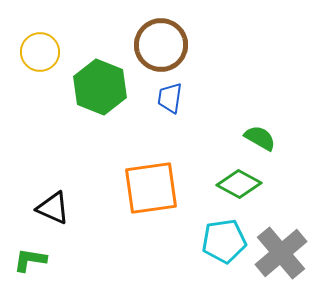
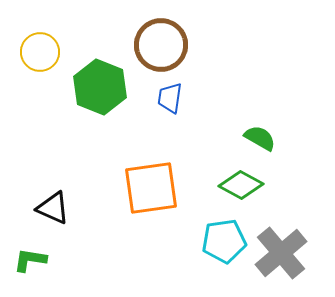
green diamond: moved 2 px right, 1 px down
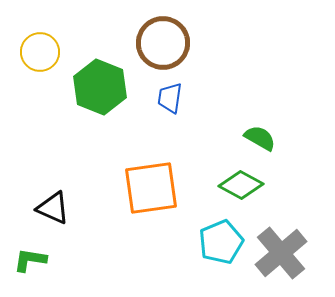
brown circle: moved 2 px right, 2 px up
cyan pentagon: moved 3 px left, 1 px down; rotated 15 degrees counterclockwise
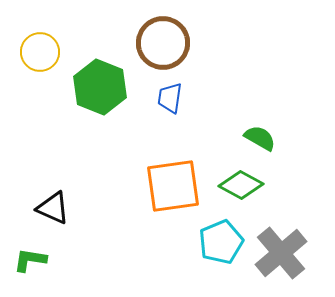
orange square: moved 22 px right, 2 px up
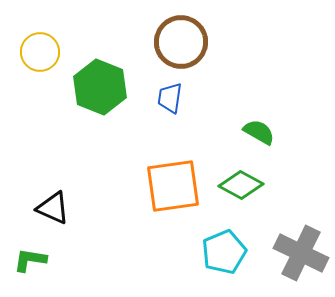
brown circle: moved 18 px right, 1 px up
green semicircle: moved 1 px left, 6 px up
cyan pentagon: moved 3 px right, 10 px down
gray cross: moved 20 px right; rotated 24 degrees counterclockwise
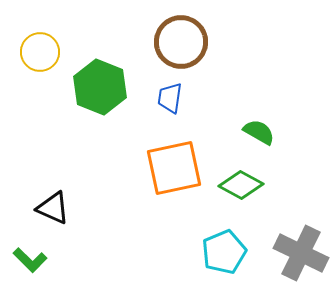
orange square: moved 1 px right, 18 px up; rotated 4 degrees counterclockwise
green L-shape: rotated 144 degrees counterclockwise
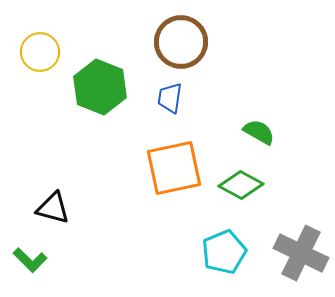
black triangle: rotated 9 degrees counterclockwise
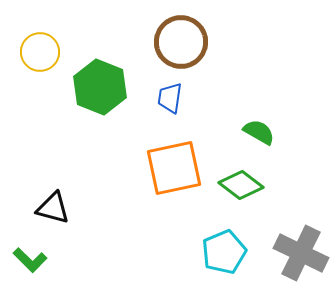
green diamond: rotated 9 degrees clockwise
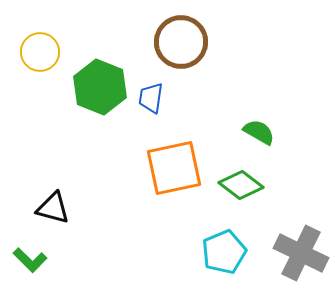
blue trapezoid: moved 19 px left
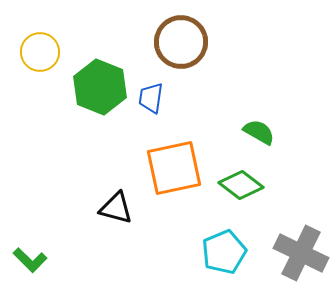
black triangle: moved 63 px right
